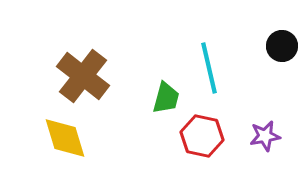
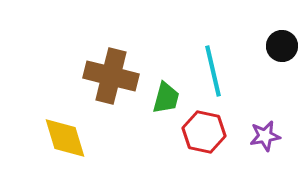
cyan line: moved 4 px right, 3 px down
brown cross: moved 28 px right; rotated 24 degrees counterclockwise
red hexagon: moved 2 px right, 4 px up
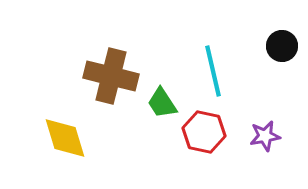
green trapezoid: moved 4 px left, 5 px down; rotated 132 degrees clockwise
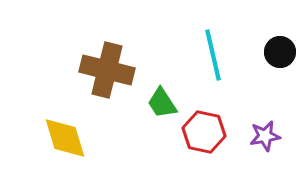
black circle: moved 2 px left, 6 px down
cyan line: moved 16 px up
brown cross: moved 4 px left, 6 px up
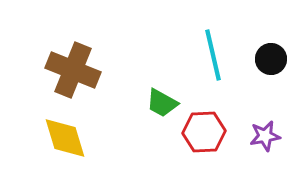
black circle: moved 9 px left, 7 px down
brown cross: moved 34 px left; rotated 8 degrees clockwise
green trapezoid: rotated 28 degrees counterclockwise
red hexagon: rotated 15 degrees counterclockwise
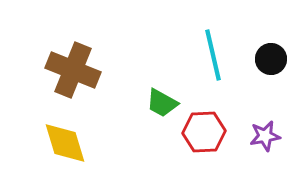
yellow diamond: moved 5 px down
